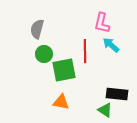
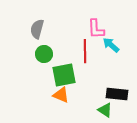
pink L-shape: moved 6 px left, 6 px down; rotated 15 degrees counterclockwise
green square: moved 5 px down
orange triangle: moved 7 px up; rotated 12 degrees clockwise
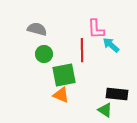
gray semicircle: rotated 90 degrees clockwise
red line: moved 3 px left, 1 px up
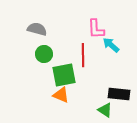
red line: moved 1 px right, 5 px down
black rectangle: moved 2 px right
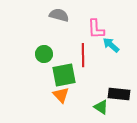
gray semicircle: moved 22 px right, 14 px up
orange triangle: rotated 24 degrees clockwise
green triangle: moved 4 px left, 3 px up
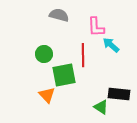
pink L-shape: moved 2 px up
orange triangle: moved 14 px left
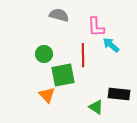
green square: moved 1 px left
green triangle: moved 5 px left
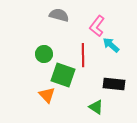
pink L-shape: moved 1 px right, 1 px up; rotated 40 degrees clockwise
green square: rotated 30 degrees clockwise
black rectangle: moved 5 px left, 10 px up
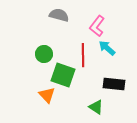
cyan arrow: moved 4 px left, 3 px down
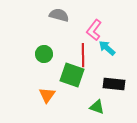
pink L-shape: moved 3 px left, 4 px down
green square: moved 9 px right
orange triangle: rotated 18 degrees clockwise
green triangle: moved 1 px right; rotated 14 degrees counterclockwise
